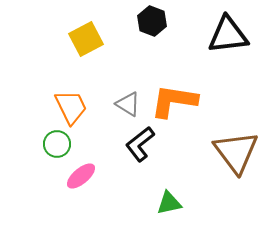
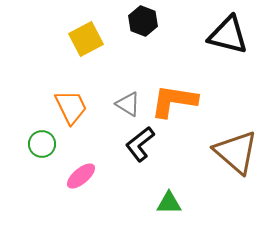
black hexagon: moved 9 px left
black triangle: rotated 21 degrees clockwise
green circle: moved 15 px left
brown triangle: rotated 12 degrees counterclockwise
green triangle: rotated 12 degrees clockwise
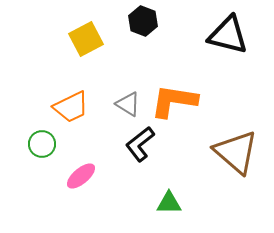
orange trapezoid: rotated 90 degrees clockwise
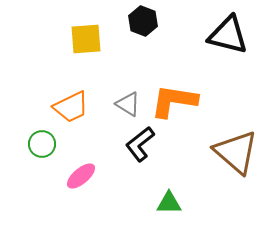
yellow square: rotated 24 degrees clockwise
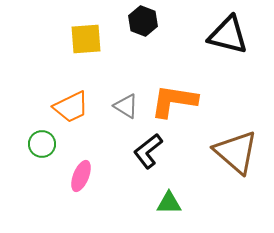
gray triangle: moved 2 px left, 2 px down
black L-shape: moved 8 px right, 7 px down
pink ellipse: rotated 28 degrees counterclockwise
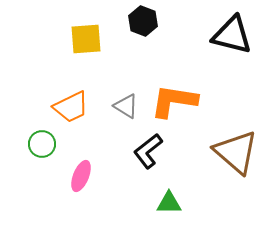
black triangle: moved 4 px right
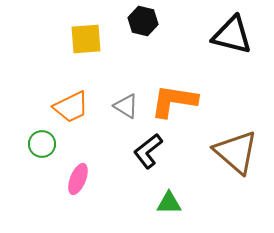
black hexagon: rotated 8 degrees counterclockwise
pink ellipse: moved 3 px left, 3 px down
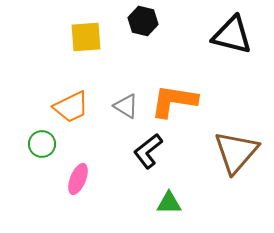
yellow square: moved 2 px up
brown triangle: rotated 30 degrees clockwise
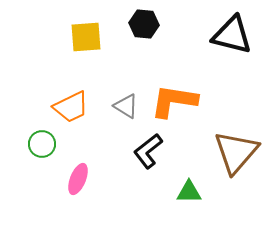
black hexagon: moved 1 px right, 3 px down; rotated 8 degrees counterclockwise
green triangle: moved 20 px right, 11 px up
